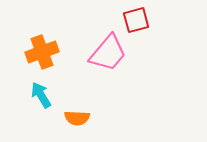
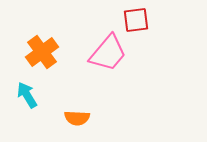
red square: rotated 8 degrees clockwise
orange cross: rotated 16 degrees counterclockwise
cyan arrow: moved 14 px left
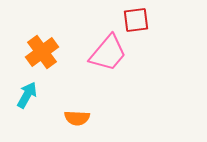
cyan arrow: rotated 60 degrees clockwise
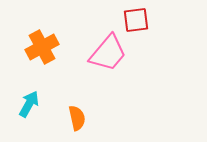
orange cross: moved 5 px up; rotated 8 degrees clockwise
cyan arrow: moved 2 px right, 9 px down
orange semicircle: rotated 105 degrees counterclockwise
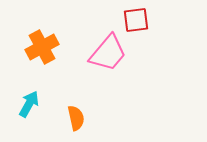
orange semicircle: moved 1 px left
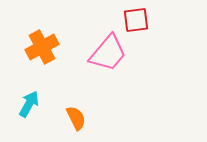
orange semicircle: rotated 15 degrees counterclockwise
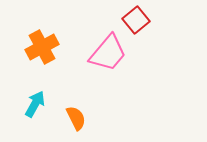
red square: rotated 32 degrees counterclockwise
cyan arrow: moved 6 px right
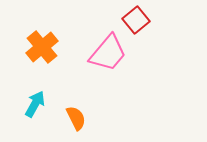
orange cross: rotated 12 degrees counterclockwise
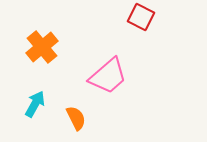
red square: moved 5 px right, 3 px up; rotated 24 degrees counterclockwise
pink trapezoid: moved 23 px down; rotated 9 degrees clockwise
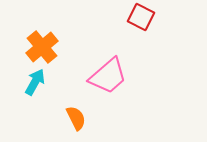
cyan arrow: moved 22 px up
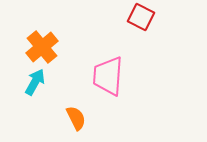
pink trapezoid: rotated 135 degrees clockwise
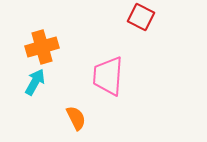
orange cross: rotated 24 degrees clockwise
